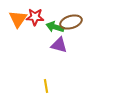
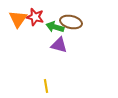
red star: rotated 12 degrees clockwise
brown ellipse: rotated 30 degrees clockwise
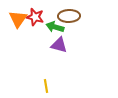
brown ellipse: moved 2 px left, 6 px up; rotated 15 degrees counterclockwise
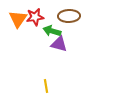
red star: rotated 24 degrees counterclockwise
green arrow: moved 3 px left, 4 px down
purple triangle: moved 1 px up
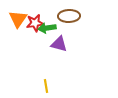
red star: moved 6 px down
green arrow: moved 5 px left, 3 px up; rotated 24 degrees counterclockwise
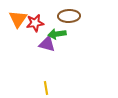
green arrow: moved 10 px right, 6 px down
purple triangle: moved 12 px left
yellow line: moved 2 px down
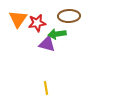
red star: moved 2 px right
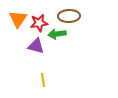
red star: moved 2 px right
purple triangle: moved 11 px left, 2 px down
yellow line: moved 3 px left, 8 px up
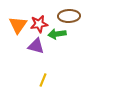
orange triangle: moved 6 px down
red star: moved 1 px down
yellow line: rotated 32 degrees clockwise
